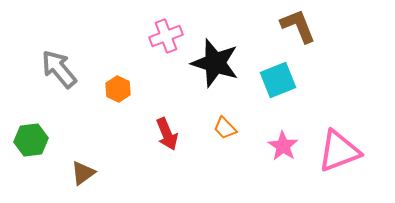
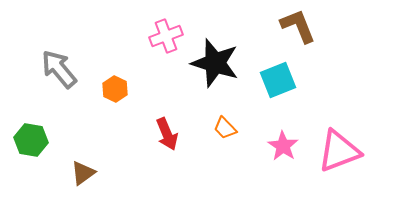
orange hexagon: moved 3 px left
green hexagon: rotated 16 degrees clockwise
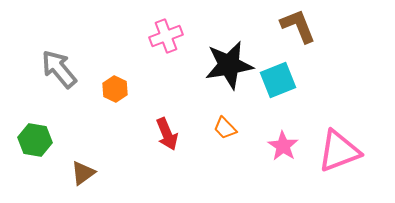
black star: moved 14 px right, 2 px down; rotated 27 degrees counterclockwise
green hexagon: moved 4 px right
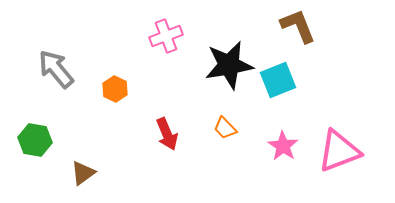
gray arrow: moved 3 px left
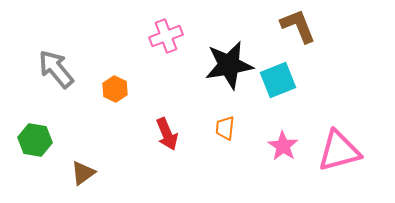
orange trapezoid: rotated 50 degrees clockwise
pink triangle: rotated 6 degrees clockwise
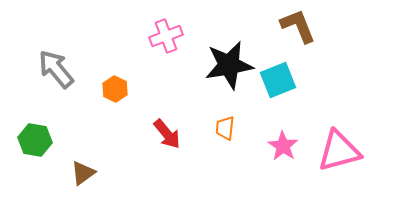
red arrow: rotated 16 degrees counterclockwise
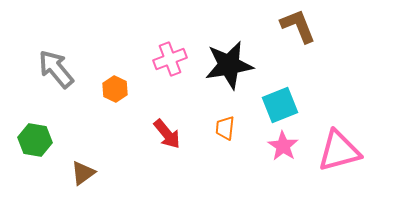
pink cross: moved 4 px right, 23 px down
cyan square: moved 2 px right, 25 px down
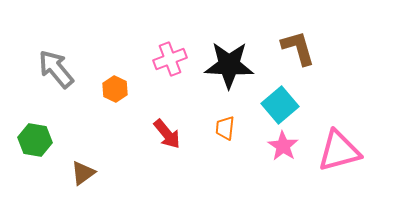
brown L-shape: moved 22 px down; rotated 6 degrees clockwise
black star: rotated 12 degrees clockwise
cyan square: rotated 18 degrees counterclockwise
